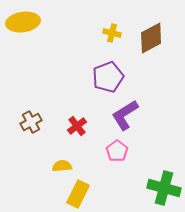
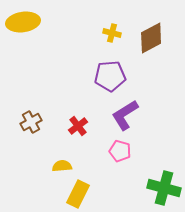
purple pentagon: moved 2 px right, 1 px up; rotated 16 degrees clockwise
red cross: moved 1 px right
pink pentagon: moved 3 px right; rotated 20 degrees counterclockwise
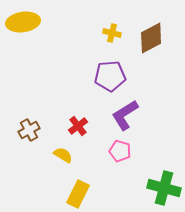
brown cross: moved 2 px left, 8 px down
yellow semicircle: moved 1 px right, 11 px up; rotated 36 degrees clockwise
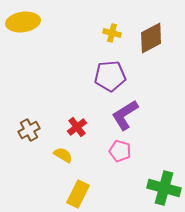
red cross: moved 1 px left, 1 px down
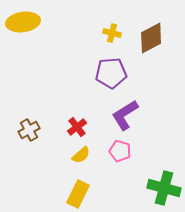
purple pentagon: moved 1 px right, 3 px up
yellow semicircle: moved 18 px right; rotated 108 degrees clockwise
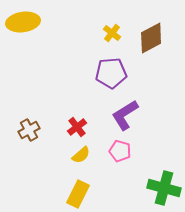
yellow cross: rotated 24 degrees clockwise
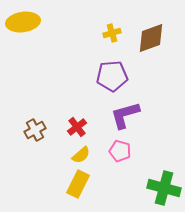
yellow cross: rotated 36 degrees clockwise
brown diamond: rotated 8 degrees clockwise
purple pentagon: moved 1 px right, 3 px down
purple L-shape: rotated 16 degrees clockwise
brown cross: moved 6 px right
yellow rectangle: moved 10 px up
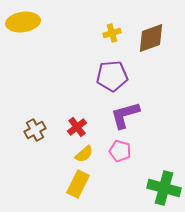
yellow semicircle: moved 3 px right, 1 px up
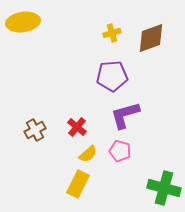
red cross: rotated 12 degrees counterclockwise
yellow semicircle: moved 4 px right
